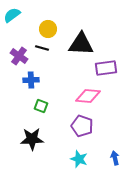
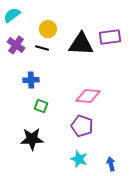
purple cross: moved 3 px left, 11 px up
purple rectangle: moved 4 px right, 31 px up
blue arrow: moved 4 px left, 6 px down
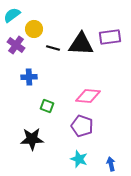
yellow circle: moved 14 px left
black line: moved 11 px right
blue cross: moved 2 px left, 3 px up
green square: moved 6 px right
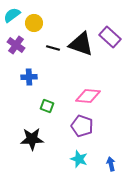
yellow circle: moved 6 px up
purple rectangle: rotated 50 degrees clockwise
black triangle: rotated 16 degrees clockwise
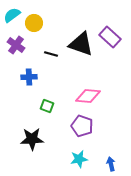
black line: moved 2 px left, 6 px down
cyan star: rotated 30 degrees counterclockwise
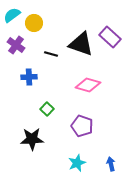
pink diamond: moved 11 px up; rotated 10 degrees clockwise
green square: moved 3 px down; rotated 24 degrees clockwise
cyan star: moved 2 px left, 4 px down; rotated 12 degrees counterclockwise
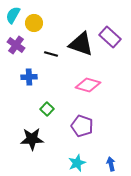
cyan semicircle: moved 1 px right; rotated 24 degrees counterclockwise
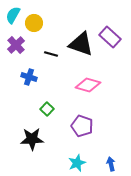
purple cross: rotated 12 degrees clockwise
blue cross: rotated 21 degrees clockwise
